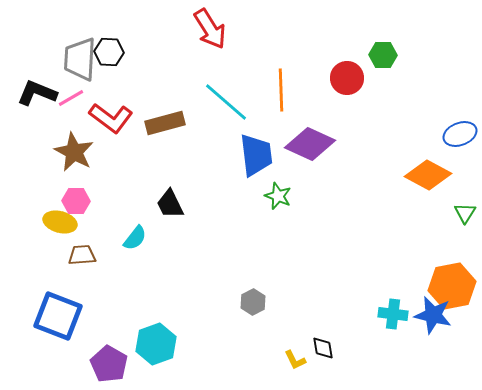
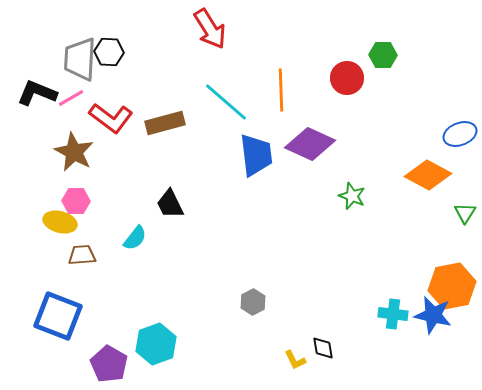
green star: moved 74 px right
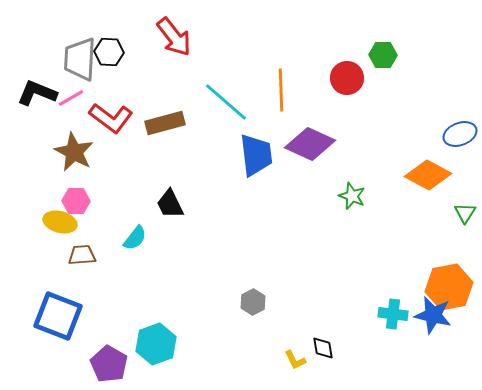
red arrow: moved 36 px left, 8 px down; rotated 6 degrees counterclockwise
orange hexagon: moved 3 px left, 1 px down
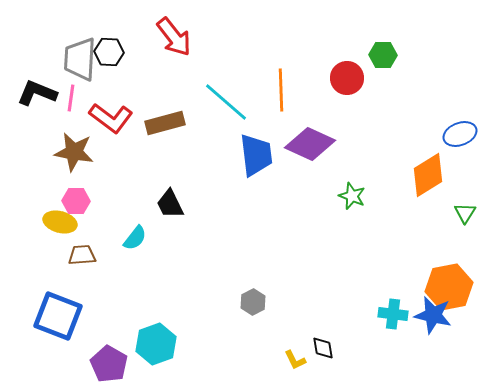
pink line: rotated 52 degrees counterclockwise
brown star: rotated 18 degrees counterclockwise
orange diamond: rotated 60 degrees counterclockwise
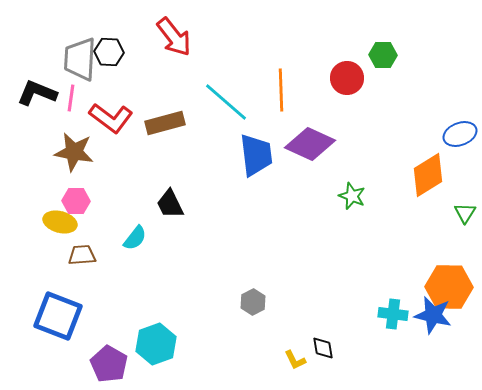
orange hexagon: rotated 12 degrees clockwise
